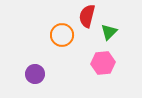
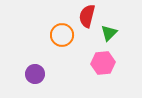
green triangle: moved 1 px down
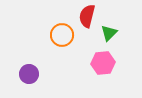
purple circle: moved 6 px left
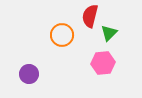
red semicircle: moved 3 px right
